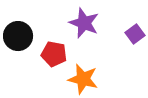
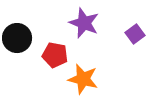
black circle: moved 1 px left, 2 px down
red pentagon: moved 1 px right, 1 px down
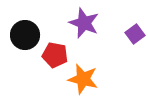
black circle: moved 8 px right, 3 px up
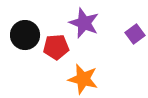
red pentagon: moved 1 px right, 8 px up; rotated 15 degrees counterclockwise
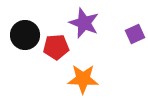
purple square: rotated 12 degrees clockwise
orange star: rotated 12 degrees counterclockwise
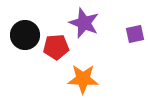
purple square: rotated 12 degrees clockwise
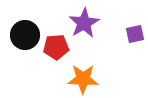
purple star: rotated 20 degrees clockwise
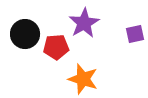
black circle: moved 1 px up
orange star: rotated 16 degrees clockwise
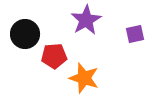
purple star: moved 2 px right, 3 px up
red pentagon: moved 2 px left, 9 px down
orange star: moved 1 px right, 1 px up
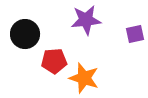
purple star: rotated 24 degrees clockwise
red pentagon: moved 5 px down
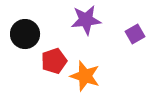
purple square: rotated 18 degrees counterclockwise
red pentagon: rotated 15 degrees counterclockwise
orange star: moved 1 px right, 2 px up
